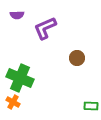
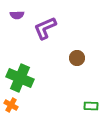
orange cross: moved 2 px left, 3 px down
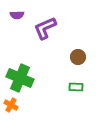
brown circle: moved 1 px right, 1 px up
green rectangle: moved 15 px left, 19 px up
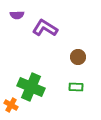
purple L-shape: rotated 55 degrees clockwise
green cross: moved 11 px right, 9 px down
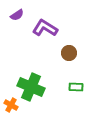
purple semicircle: rotated 32 degrees counterclockwise
brown circle: moved 9 px left, 4 px up
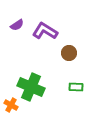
purple semicircle: moved 10 px down
purple L-shape: moved 3 px down
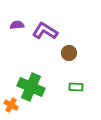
purple semicircle: rotated 152 degrees counterclockwise
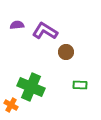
brown circle: moved 3 px left, 1 px up
green rectangle: moved 4 px right, 2 px up
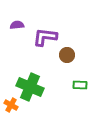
purple L-shape: moved 6 px down; rotated 25 degrees counterclockwise
brown circle: moved 1 px right, 3 px down
green cross: moved 1 px left
